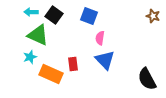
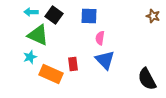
blue square: rotated 18 degrees counterclockwise
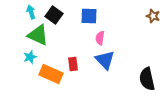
cyan arrow: rotated 72 degrees clockwise
black semicircle: rotated 15 degrees clockwise
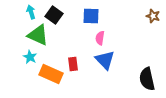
blue square: moved 2 px right
cyan star: rotated 24 degrees counterclockwise
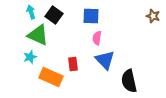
pink semicircle: moved 3 px left
cyan star: rotated 24 degrees clockwise
orange rectangle: moved 3 px down
black semicircle: moved 18 px left, 2 px down
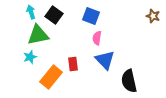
blue square: rotated 18 degrees clockwise
green triangle: rotated 35 degrees counterclockwise
orange rectangle: rotated 75 degrees counterclockwise
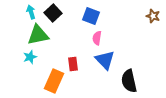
black square: moved 1 px left, 2 px up; rotated 12 degrees clockwise
orange rectangle: moved 3 px right, 4 px down; rotated 15 degrees counterclockwise
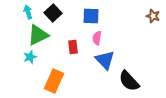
cyan arrow: moved 3 px left
blue square: rotated 18 degrees counterclockwise
green triangle: rotated 15 degrees counterclockwise
red rectangle: moved 17 px up
black semicircle: rotated 30 degrees counterclockwise
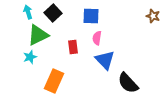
black semicircle: moved 1 px left, 2 px down
